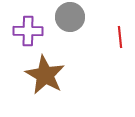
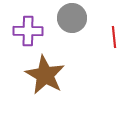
gray circle: moved 2 px right, 1 px down
red line: moved 6 px left
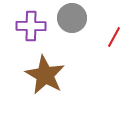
purple cross: moved 3 px right, 5 px up
red line: rotated 35 degrees clockwise
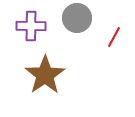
gray circle: moved 5 px right
brown star: rotated 9 degrees clockwise
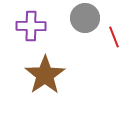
gray circle: moved 8 px right
red line: rotated 50 degrees counterclockwise
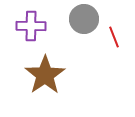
gray circle: moved 1 px left, 1 px down
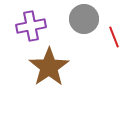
purple cross: rotated 12 degrees counterclockwise
brown star: moved 4 px right, 8 px up
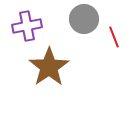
purple cross: moved 4 px left
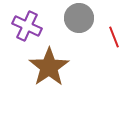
gray circle: moved 5 px left, 1 px up
purple cross: rotated 36 degrees clockwise
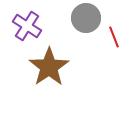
gray circle: moved 7 px right
purple cross: rotated 8 degrees clockwise
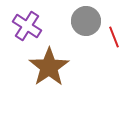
gray circle: moved 3 px down
